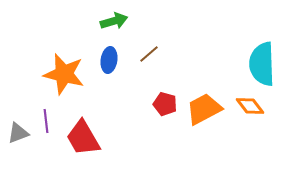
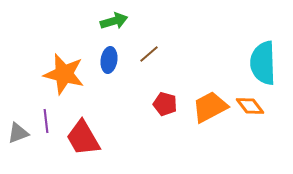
cyan semicircle: moved 1 px right, 1 px up
orange trapezoid: moved 6 px right, 2 px up
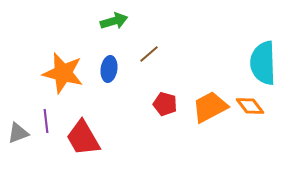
blue ellipse: moved 9 px down
orange star: moved 1 px left, 1 px up
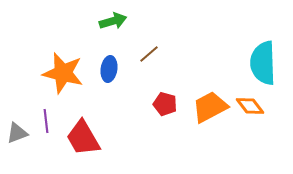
green arrow: moved 1 px left
gray triangle: moved 1 px left
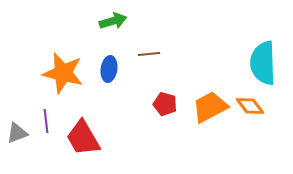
brown line: rotated 35 degrees clockwise
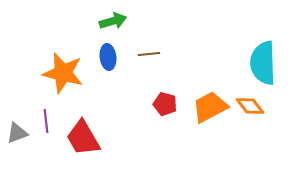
blue ellipse: moved 1 px left, 12 px up; rotated 15 degrees counterclockwise
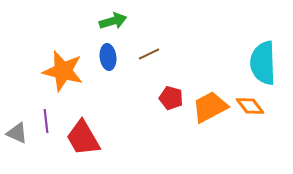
brown line: rotated 20 degrees counterclockwise
orange star: moved 2 px up
red pentagon: moved 6 px right, 6 px up
gray triangle: rotated 45 degrees clockwise
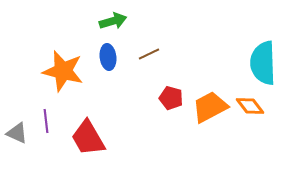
red trapezoid: moved 5 px right
